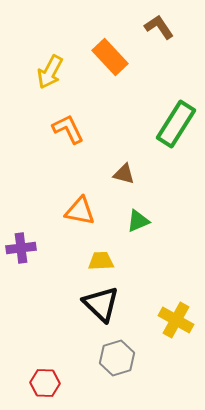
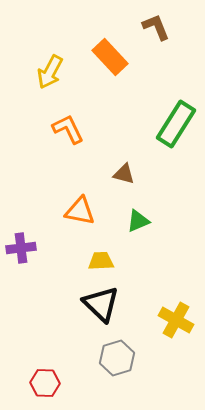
brown L-shape: moved 3 px left; rotated 12 degrees clockwise
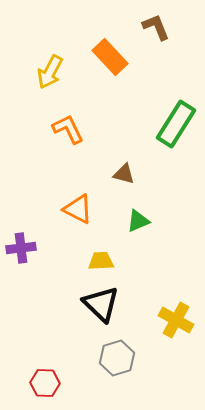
orange triangle: moved 2 px left, 2 px up; rotated 16 degrees clockwise
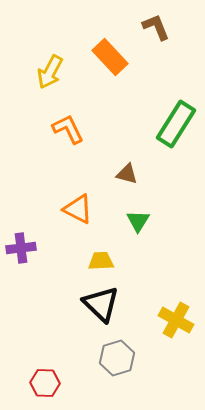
brown triangle: moved 3 px right
green triangle: rotated 35 degrees counterclockwise
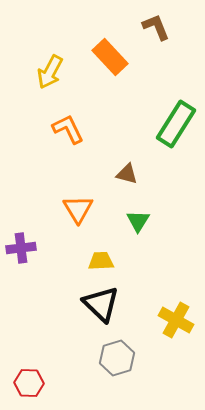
orange triangle: rotated 32 degrees clockwise
red hexagon: moved 16 px left
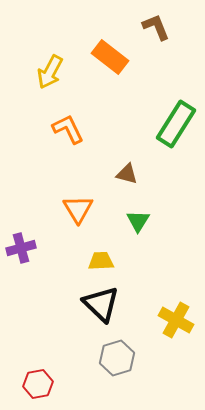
orange rectangle: rotated 9 degrees counterclockwise
purple cross: rotated 8 degrees counterclockwise
red hexagon: moved 9 px right, 1 px down; rotated 12 degrees counterclockwise
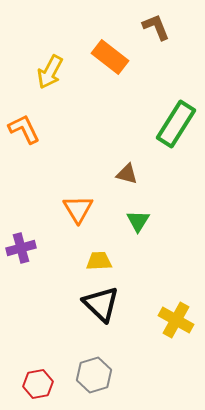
orange L-shape: moved 44 px left
yellow trapezoid: moved 2 px left
gray hexagon: moved 23 px left, 17 px down
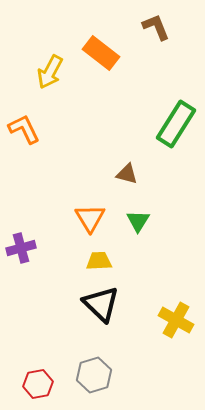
orange rectangle: moved 9 px left, 4 px up
orange triangle: moved 12 px right, 9 px down
